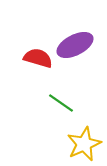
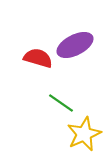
yellow star: moved 10 px up
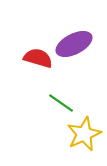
purple ellipse: moved 1 px left, 1 px up
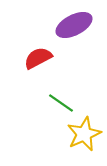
purple ellipse: moved 19 px up
red semicircle: rotated 44 degrees counterclockwise
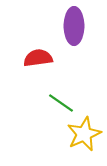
purple ellipse: moved 1 px down; rotated 63 degrees counterclockwise
red semicircle: rotated 20 degrees clockwise
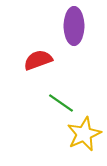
red semicircle: moved 2 px down; rotated 12 degrees counterclockwise
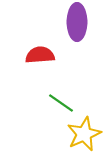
purple ellipse: moved 3 px right, 4 px up
red semicircle: moved 2 px right, 5 px up; rotated 16 degrees clockwise
